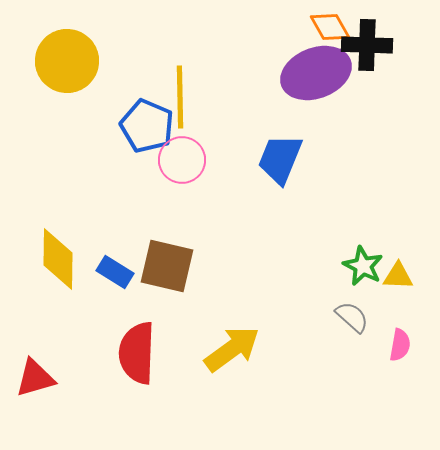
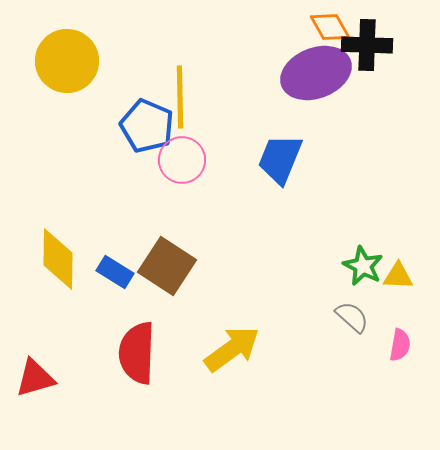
brown square: rotated 20 degrees clockwise
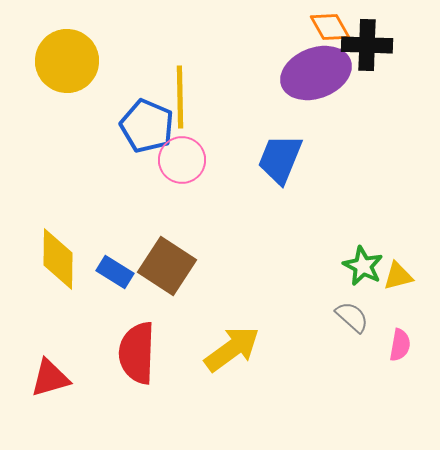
yellow triangle: rotated 16 degrees counterclockwise
red triangle: moved 15 px right
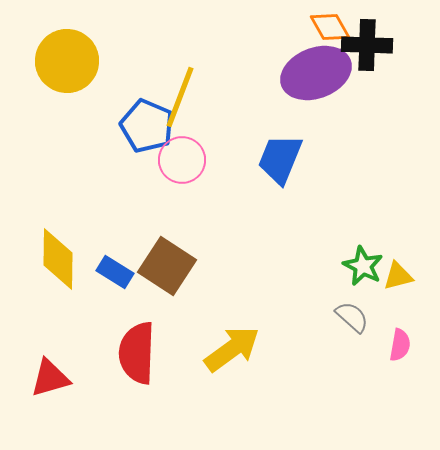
yellow line: rotated 22 degrees clockwise
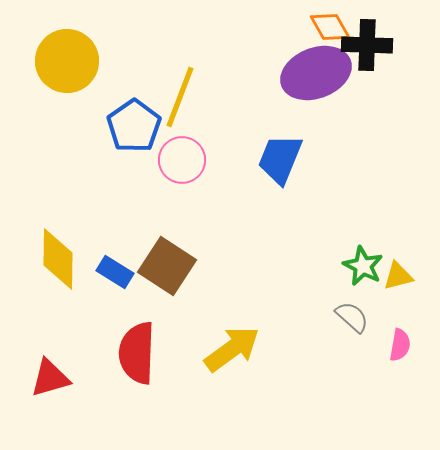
blue pentagon: moved 13 px left; rotated 14 degrees clockwise
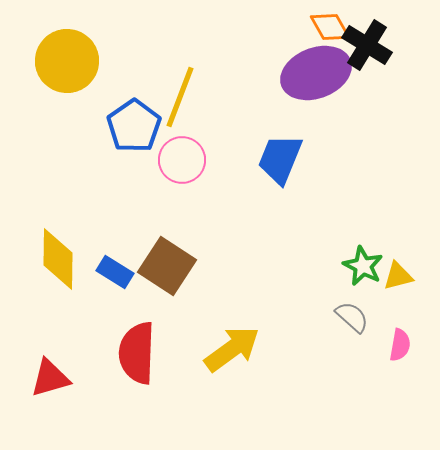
black cross: rotated 30 degrees clockwise
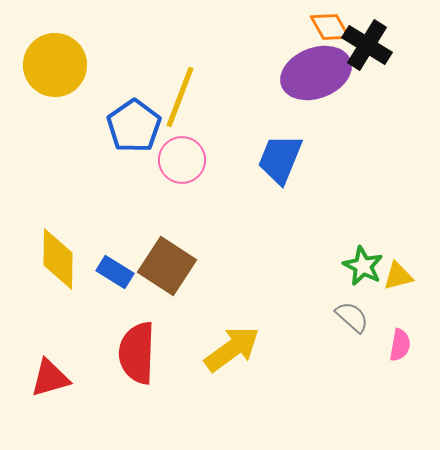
yellow circle: moved 12 px left, 4 px down
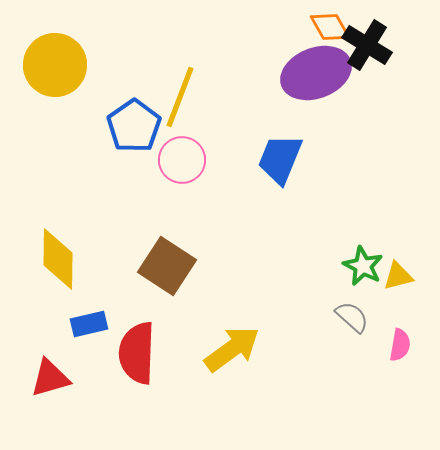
blue rectangle: moved 26 px left, 52 px down; rotated 45 degrees counterclockwise
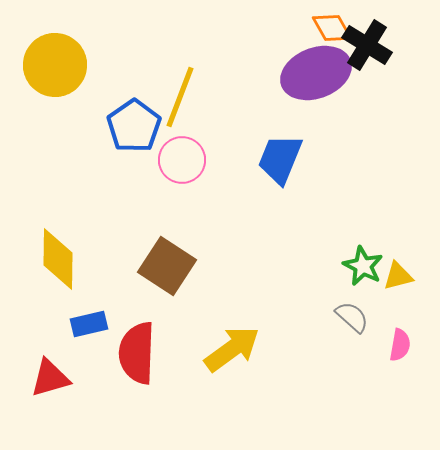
orange diamond: moved 2 px right, 1 px down
